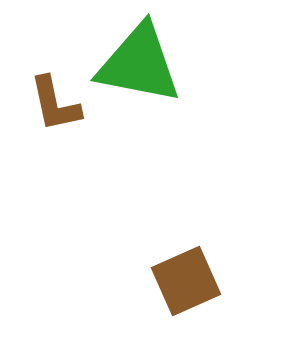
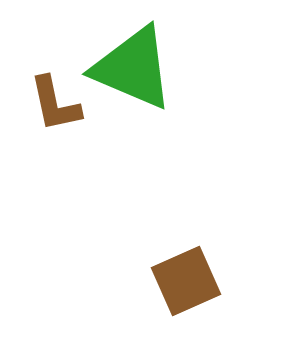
green triangle: moved 6 px left, 4 px down; rotated 12 degrees clockwise
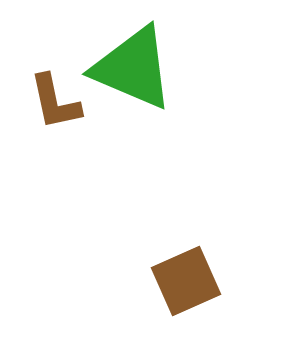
brown L-shape: moved 2 px up
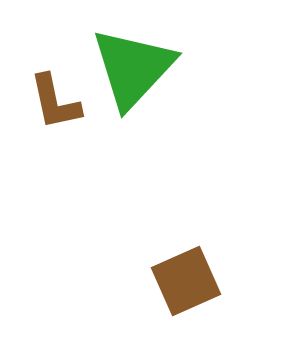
green triangle: rotated 50 degrees clockwise
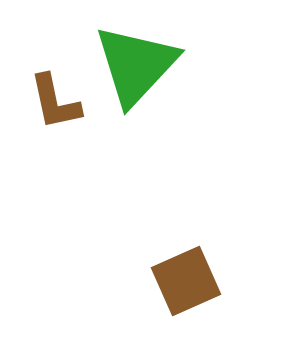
green triangle: moved 3 px right, 3 px up
